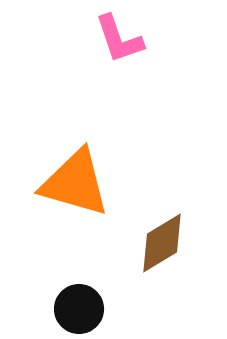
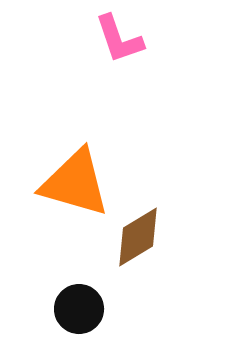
brown diamond: moved 24 px left, 6 px up
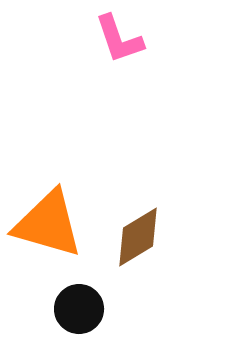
orange triangle: moved 27 px left, 41 px down
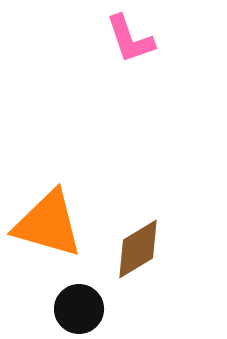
pink L-shape: moved 11 px right
brown diamond: moved 12 px down
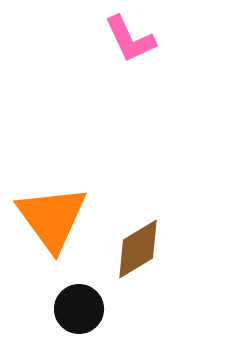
pink L-shape: rotated 6 degrees counterclockwise
orange triangle: moved 4 px right, 6 px up; rotated 38 degrees clockwise
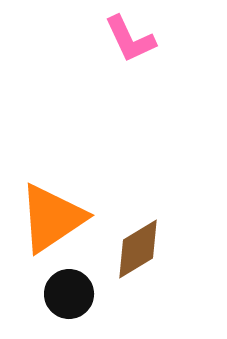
orange triangle: rotated 32 degrees clockwise
black circle: moved 10 px left, 15 px up
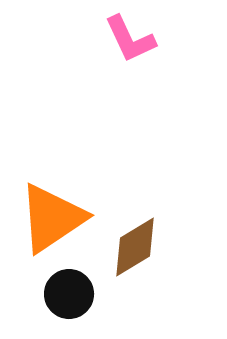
brown diamond: moved 3 px left, 2 px up
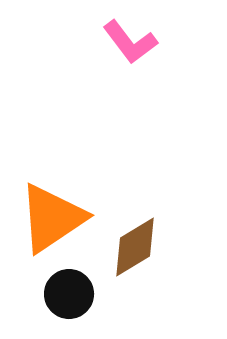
pink L-shape: moved 3 px down; rotated 12 degrees counterclockwise
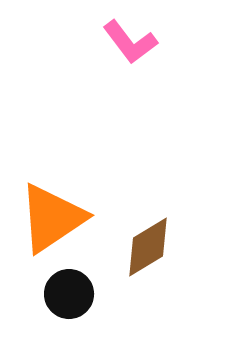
brown diamond: moved 13 px right
